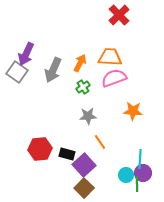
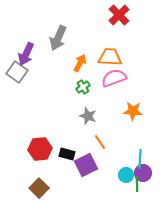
gray arrow: moved 5 px right, 32 px up
gray star: rotated 24 degrees clockwise
purple square: moved 2 px right; rotated 15 degrees clockwise
brown square: moved 45 px left
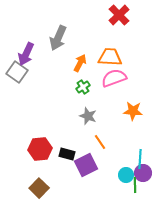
green line: moved 2 px left, 1 px down
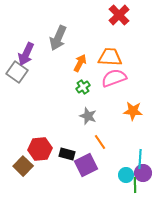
brown square: moved 16 px left, 22 px up
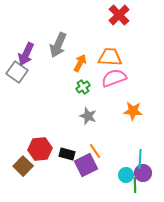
gray arrow: moved 7 px down
orange line: moved 5 px left, 9 px down
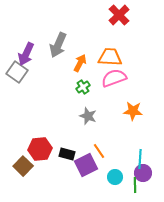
orange line: moved 4 px right
cyan circle: moved 11 px left, 2 px down
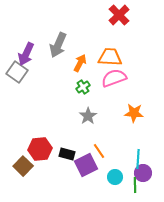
orange star: moved 1 px right, 2 px down
gray star: rotated 18 degrees clockwise
cyan line: moved 2 px left
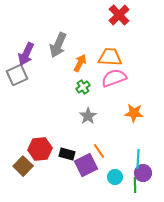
gray square: moved 3 px down; rotated 30 degrees clockwise
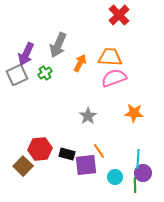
green cross: moved 38 px left, 14 px up
purple square: rotated 20 degrees clockwise
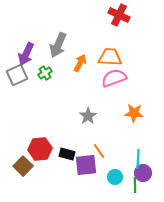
red cross: rotated 20 degrees counterclockwise
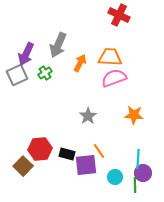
orange star: moved 2 px down
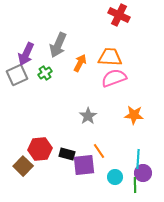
purple square: moved 2 px left
